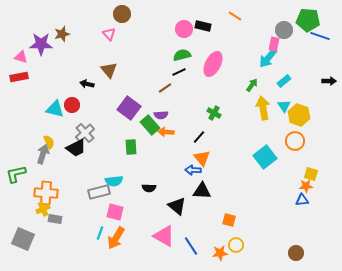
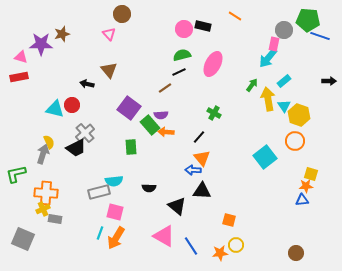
yellow arrow at (263, 108): moved 5 px right, 9 px up
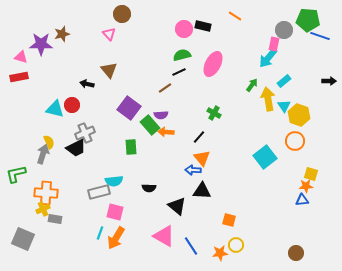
gray cross at (85, 133): rotated 18 degrees clockwise
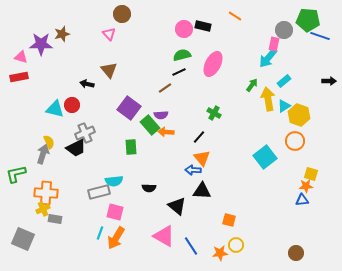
cyan triangle at (284, 106): rotated 32 degrees clockwise
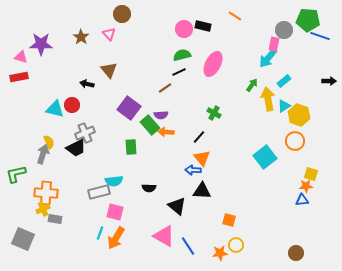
brown star at (62, 34): moved 19 px right, 3 px down; rotated 21 degrees counterclockwise
blue line at (191, 246): moved 3 px left
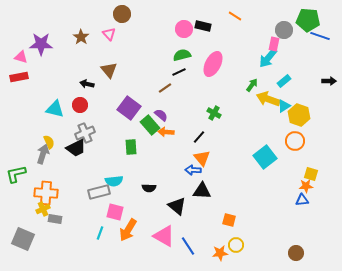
yellow arrow at (268, 99): rotated 60 degrees counterclockwise
red circle at (72, 105): moved 8 px right
purple semicircle at (161, 115): rotated 136 degrees counterclockwise
orange arrow at (116, 238): moved 12 px right, 8 px up
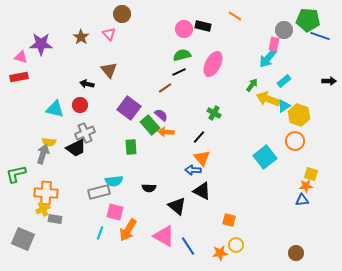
yellow semicircle at (49, 142): rotated 120 degrees clockwise
black triangle at (202, 191): rotated 24 degrees clockwise
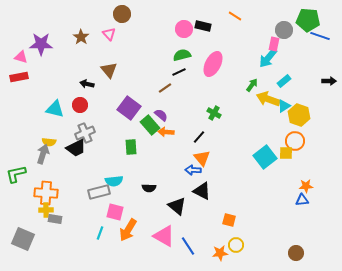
yellow square at (311, 174): moved 25 px left, 21 px up; rotated 16 degrees counterclockwise
yellow cross at (43, 209): moved 3 px right, 1 px down; rotated 24 degrees clockwise
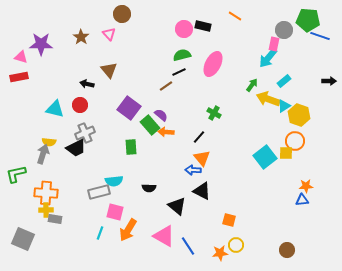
brown line at (165, 88): moved 1 px right, 2 px up
brown circle at (296, 253): moved 9 px left, 3 px up
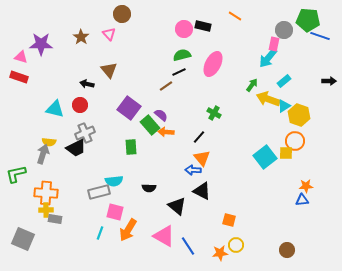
red rectangle at (19, 77): rotated 30 degrees clockwise
